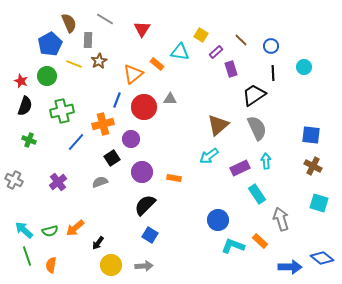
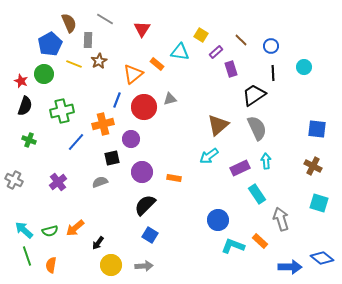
green circle at (47, 76): moved 3 px left, 2 px up
gray triangle at (170, 99): rotated 16 degrees counterclockwise
blue square at (311, 135): moved 6 px right, 6 px up
black square at (112, 158): rotated 21 degrees clockwise
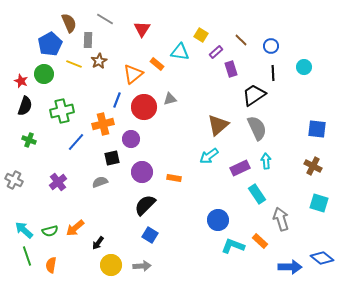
gray arrow at (144, 266): moved 2 px left
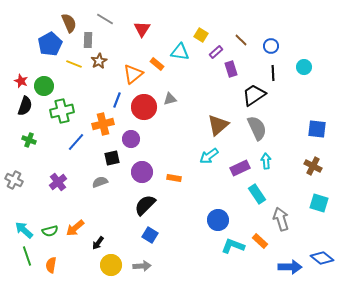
green circle at (44, 74): moved 12 px down
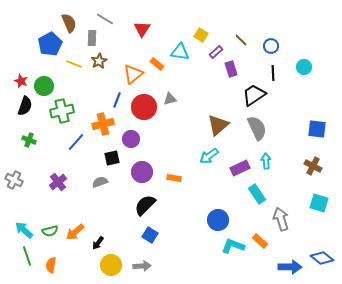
gray rectangle at (88, 40): moved 4 px right, 2 px up
orange arrow at (75, 228): moved 4 px down
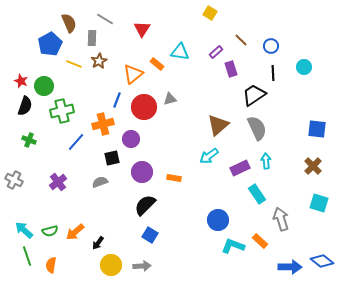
yellow square at (201, 35): moved 9 px right, 22 px up
brown cross at (313, 166): rotated 18 degrees clockwise
blue diamond at (322, 258): moved 3 px down
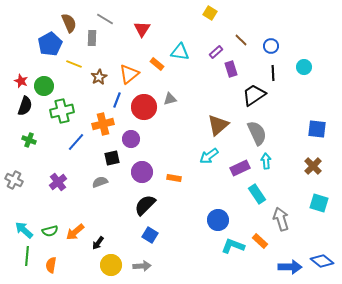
brown star at (99, 61): moved 16 px down
orange triangle at (133, 74): moved 4 px left
gray semicircle at (257, 128): moved 5 px down
green line at (27, 256): rotated 24 degrees clockwise
